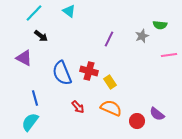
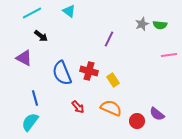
cyan line: moved 2 px left; rotated 18 degrees clockwise
gray star: moved 12 px up
yellow rectangle: moved 3 px right, 2 px up
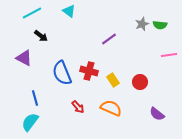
purple line: rotated 28 degrees clockwise
red circle: moved 3 px right, 39 px up
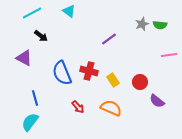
purple semicircle: moved 13 px up
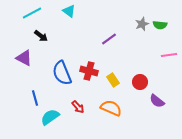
cyan semicircle: moved 20 px right, 5 px up; rotated 18 degrees clockwise
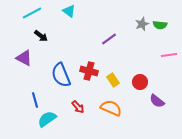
blue semicircle: moved 1 px left, 2 px down
blue line: moved 2 px down
cyan semicircle: moved 3 px left, 2 px down
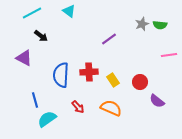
red cross: moved 1 px down; rotated 18 degrees counterclockwise
blue semicircle: rotated 25 degrees clockwise
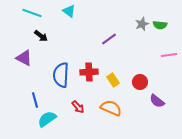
cyan line: rotated 48 degrees clockwise
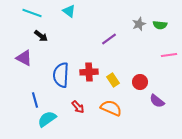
gray star: moved 3 px left
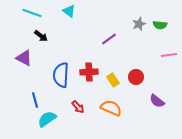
red circle: moved 4 px left, 5 px up
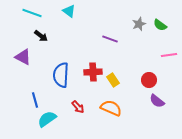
green semicircle: rotated 32 degrees clockwise
purple line: moved 1 px right; rotated 56 degrees clockwise
purple triangle: moved 1 px left, 1 px up
red cross: moved 4 px right
red circle: moved 13 px right, 3 px down
